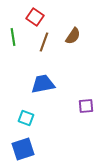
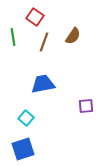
cyan square: rotated 21 degrees clockwise
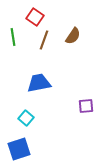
brown line: moved 2 px up
blue trapezoid: moved 4 px left, 1 px up
blue square: moved 4 px left
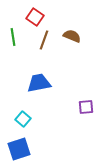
brown semicircle: moved 1 px left; rotated 102 degrees counterclockwise
purple square: moved 1 px down
cyan square: moved 3 px left, 1 px down
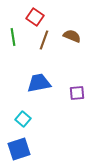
purple square: moved 9 px left, 14 px up
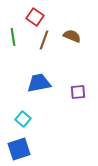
purple square: moved 1 px right, 1 px up
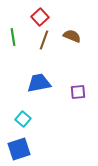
red square: moved 5 px right; rotated 12 degrees clockwise
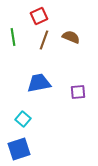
red square: moved 1 px left, 1 px up; rotated 18 degrees clockwise
brown semicircle: moved 1 px left, 1 px down
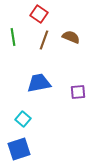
red square: moved 2 px up; rotated 30 degrees counterclockwise
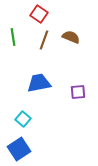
blue square: rotated 15 degrees counterclockwise
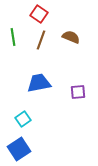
brown line: moved 3 px left
cyan square: rotated 14 degrees clockwise
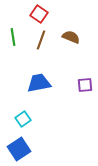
purple square: moved 7 px right, 7 px up
